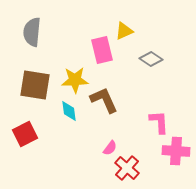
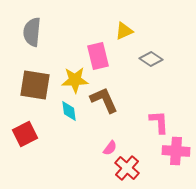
pink rectangle: moved 4 px left, 6 px down
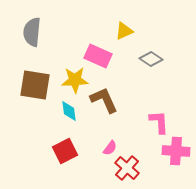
pink rectangle: rotated 52 degrees counterclockwise
red square: moved 40 px right, 17 px down
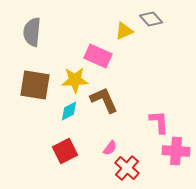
gray diamond: moved 40 px up; rotated 15 degrees clockwise
cyan diamond: rotated 70 degrees clockwise
